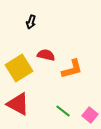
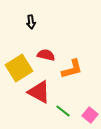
black arrow: rotated 24 degrees counterclockwise
red triangle: moved 21 px right, 12 px up
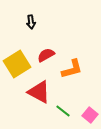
red semicircle: rotated 42 degrees counterclockwise
yellow square: moved 2 px left, 4 px up
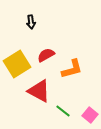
red triangle: moved 1 px up
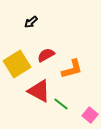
black arrow: rotated 56 degrees clockwise
green line: moved 2 px left, 7 px up
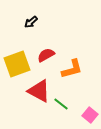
yellow square: rotated 12 degrees clockwise
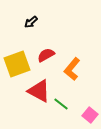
orange L-shape: rotated 145 degrees clockwise
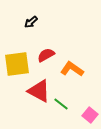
yellow square: rotated 12 degrees clockwise
orange L-shape: rotated 85 degrees clockwise
